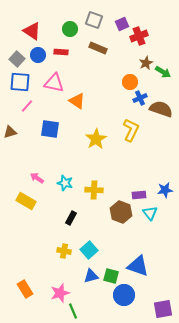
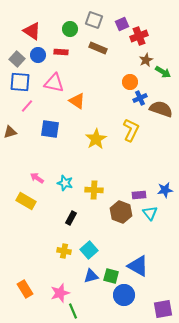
brown star at (146, 63): moved 3 px up
blue triangle at (138, 266): rotated 10 degrees clockwise
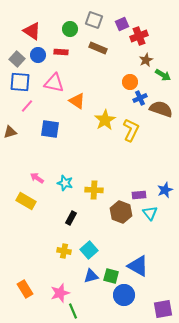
green arrow at (163, 72): moved 3 px down
yellow star at (96, 139): moved 9 px right, 19 px up
blue star at (165, 190): rotated 14 degrees counterclockwise
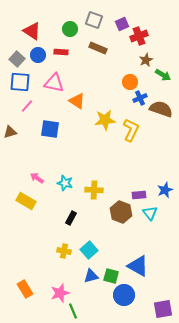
yellow star at (105, 120): rotated 25 degrees clockwise
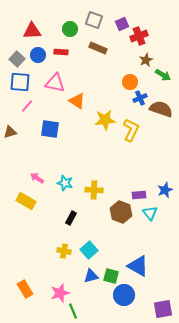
red triangle at (32, 31): rotated 36 degrees counterclockwise
pink triangle at (54, 83): moved 1 px right
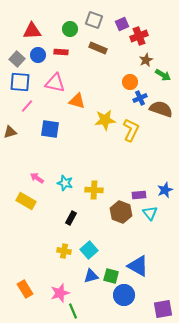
orange triangle at (77, 101): rotated 18 degrees counterclockwise
